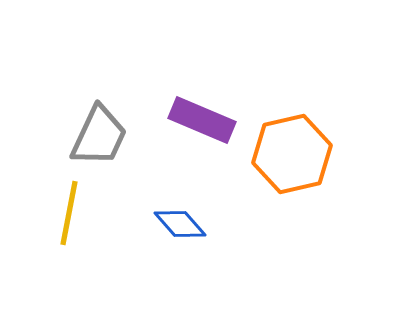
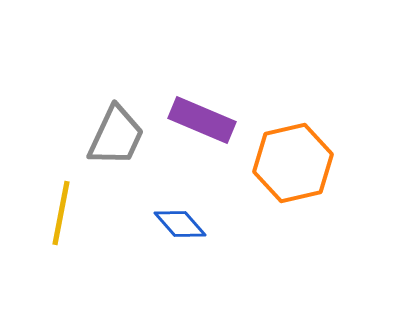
gray trapezoid: moved 17 px right
orange hexagon: moved 1 px right, 9 px down
yellow line: moved 8 px left
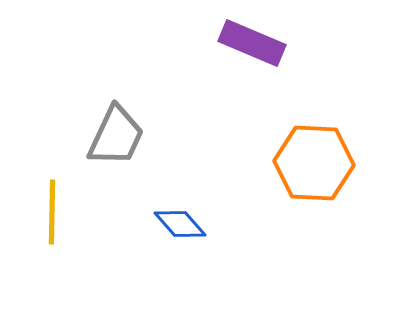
purple rectangle: moved 50 px right, 77 px up
orange hexagon: moved 21 px right; rotated 16 degrees clockwise
yellow line: moved 9 px left, 1 px up; rotated 10 degrees counterclockwise
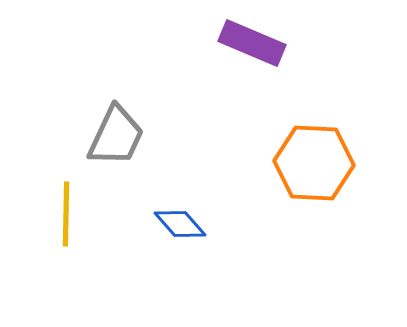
yellow line: moved 14 px right, 2 px down
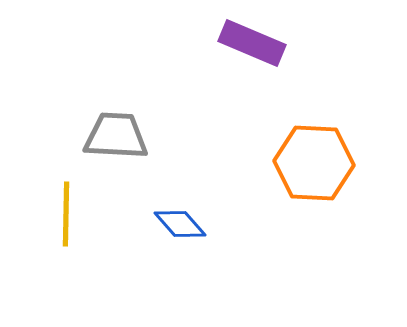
gray trapezoid: rotated 112 degrees counterclockwise
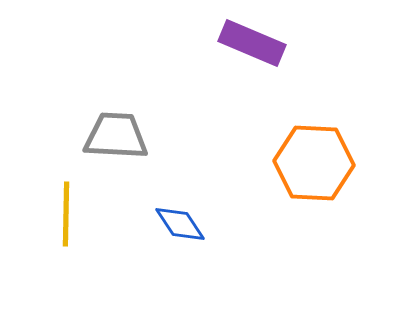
blue diamond: rotated 8 degrees clockwise
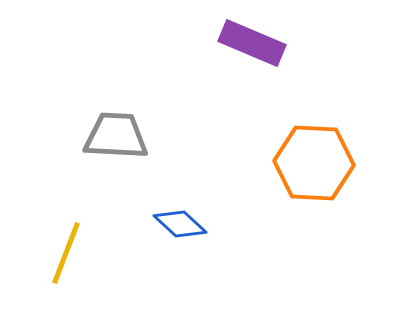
yellow line: moved 39 px down; rotated 20 degrees clockwise
blue diamond: rotated 14 degrees counterclockwise
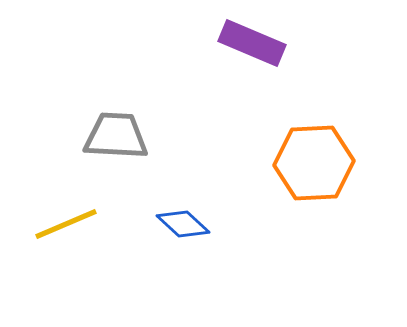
orange hexagon: rotated 6 degrees counterclockwise
blue diamond: moved 3 px right
yellow line: moved 29 px up; rotated 46 degrees clockwise
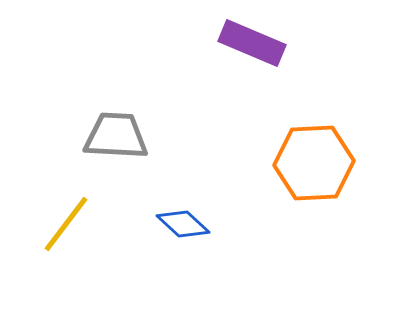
yellow line: rotated 30 degrees counterclockwise
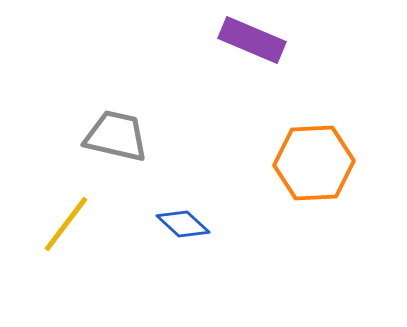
purple rectangle: moved 3 px up
gray trapezoid: rotated 10 degrees clockwise
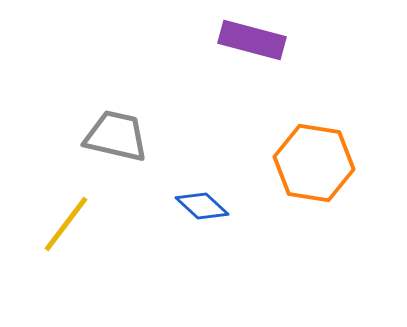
purple rectangle: rotated 8 degrees counterclockwise
orange hexagon: rotated 12 degrees clockwise
blue diamond: moved 19 px right, 18 px up
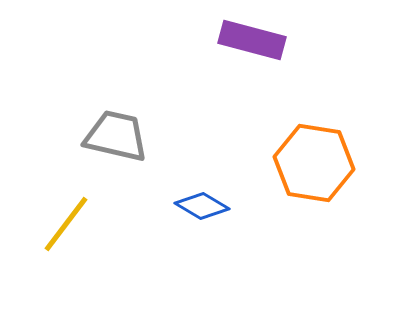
blue diamond: rotated 12 degrees counterclockwise
